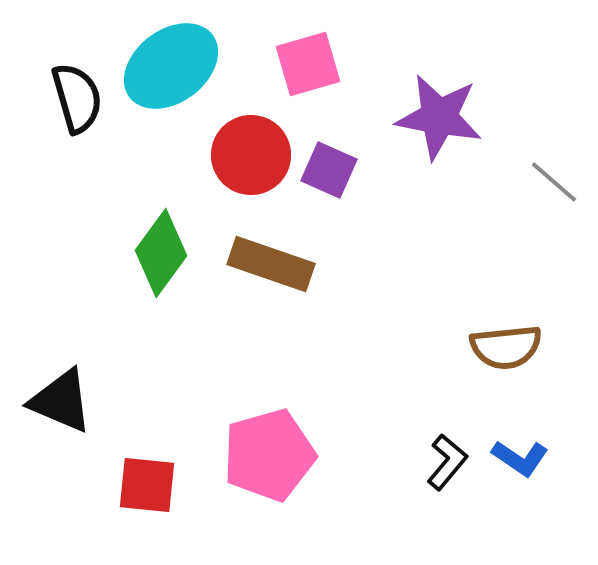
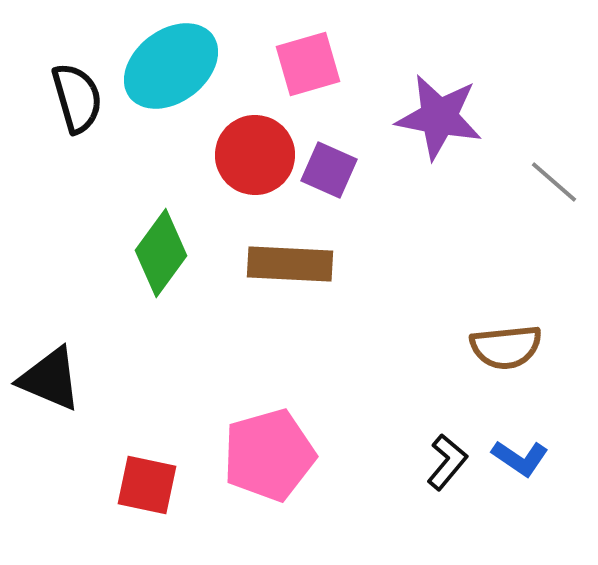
red circle: moved 4 px right
brown rectangle: moved 19 px right; rotated 16 degrees counterclockwise
black triangle: moved 11 px left, 22 px up
red square: rotated 6 degrees clockwise
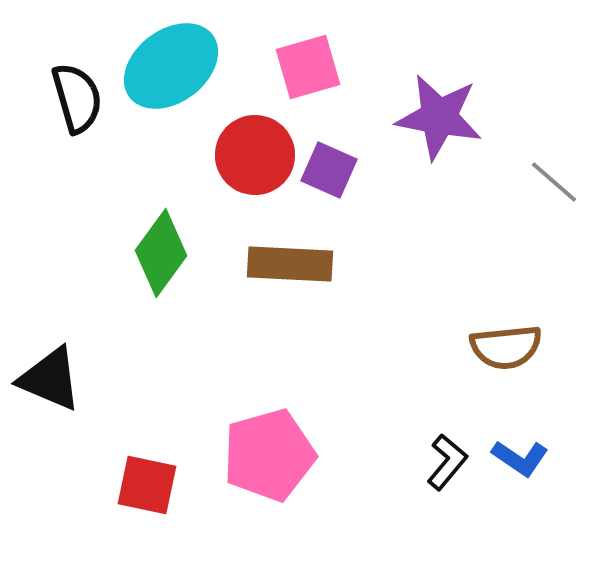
pink square: moved 3 px down
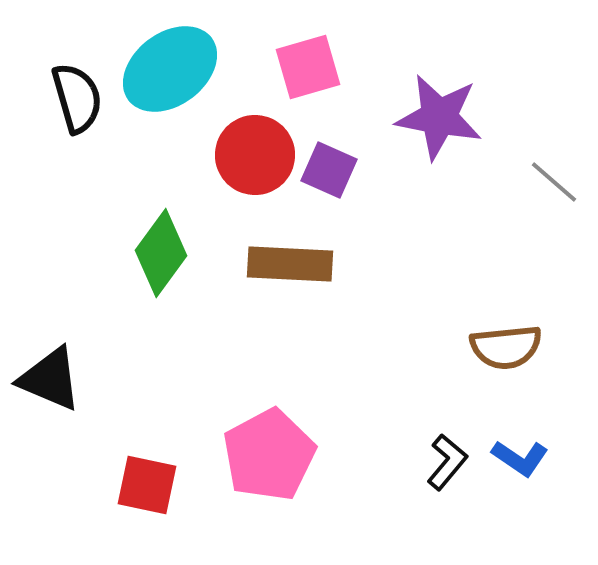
cyan ellipse: moved 1 px left, 3 px down
pink pentagon: rotated 12 degrees counterclockwise
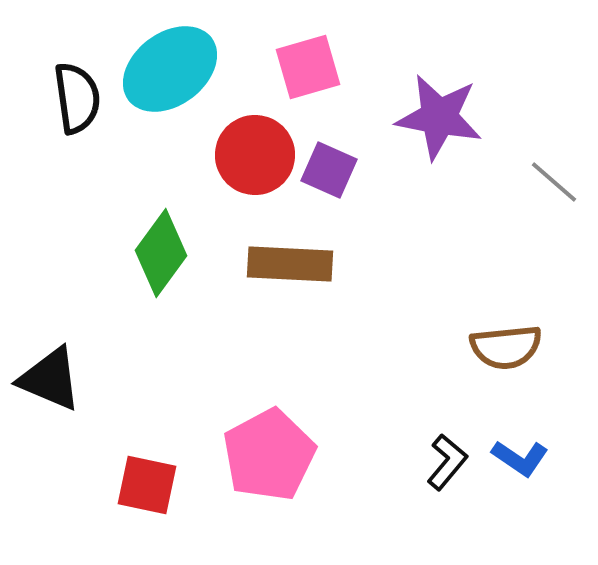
black semicircle: rotated 8 degrees clockwise
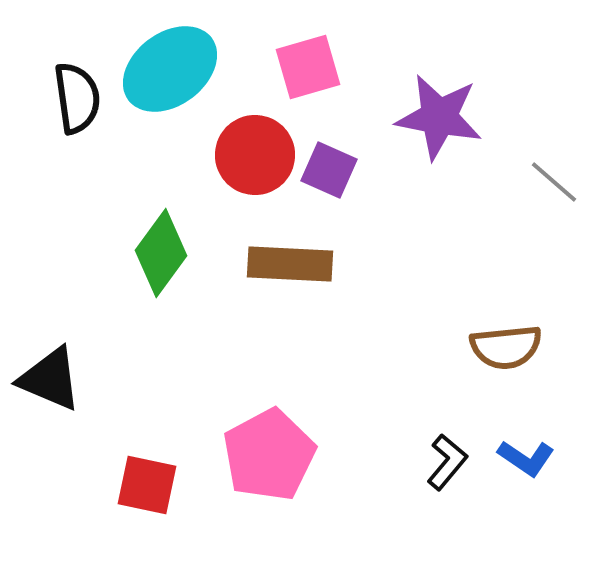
blue L-shape: moved 6 px right
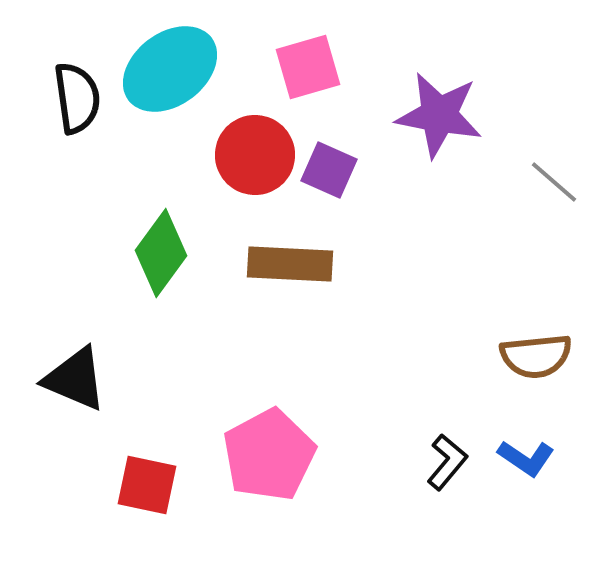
purple star: moved 2 px up
brown semicircle: moved 30 px right, 9 px down
black triangle: moved 25 px right
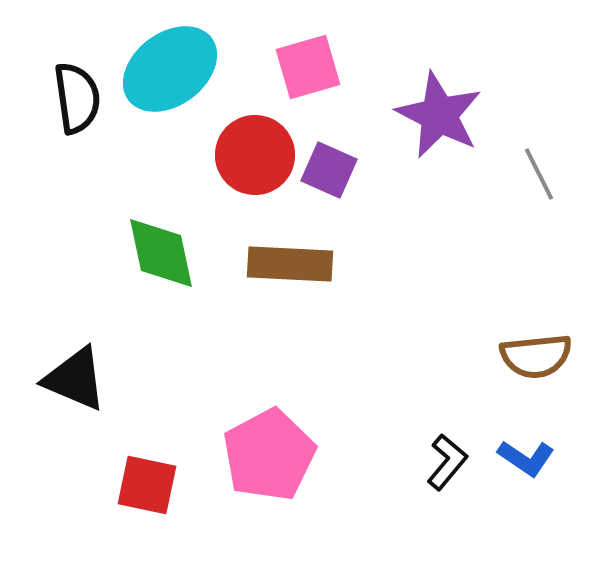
purple star: rotated 16 degrees clockwise
gray line: moved 15 px left, 8 px up; rotated 22 degrees clockwise
green diamond: rotated 48 degrees counterclockwise
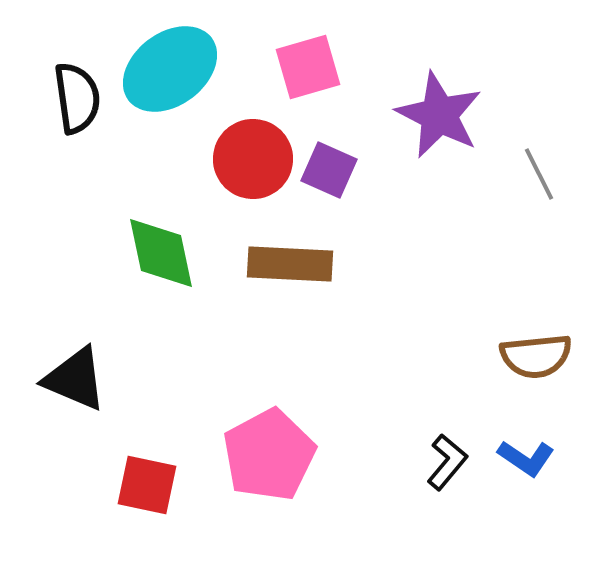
red circle: moved 2 px left, 4 px down
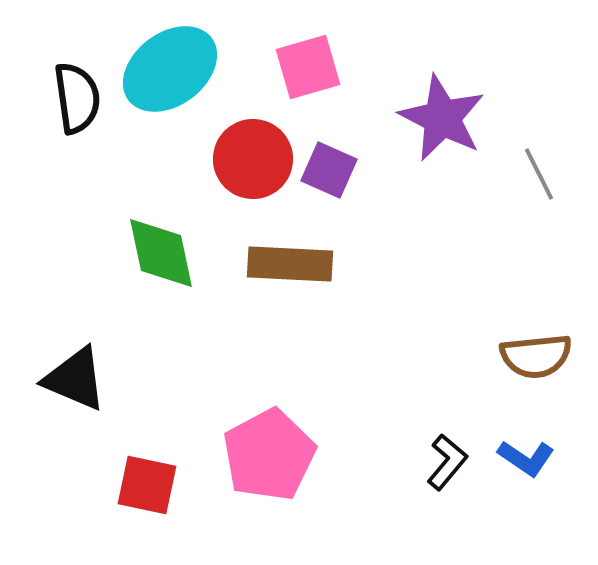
purple star: moved 3 px right, 3 px down
